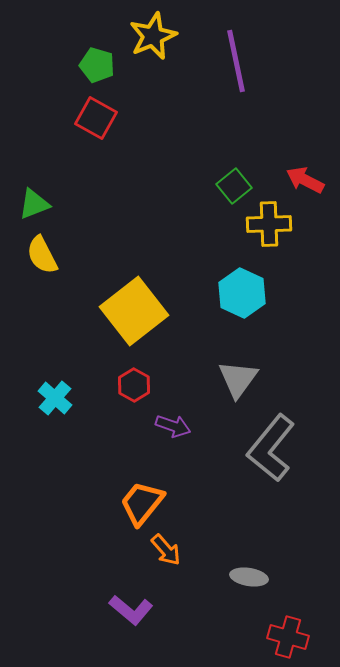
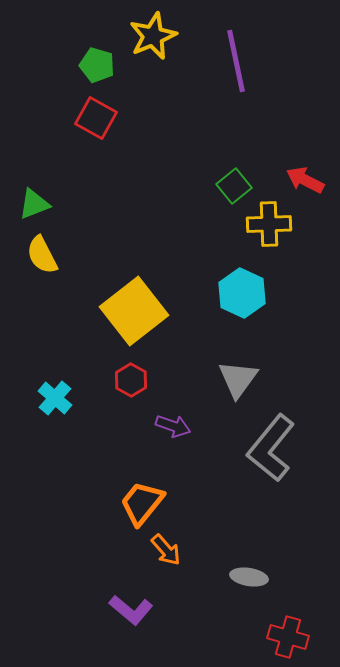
red hexagon: moved 3 px left, 5 px up
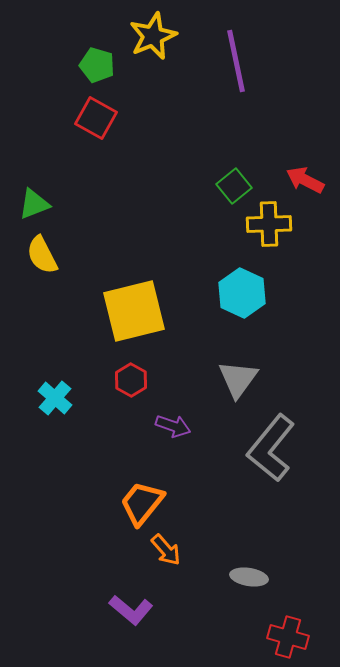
yellow square: rotated 24 degrees clockwise
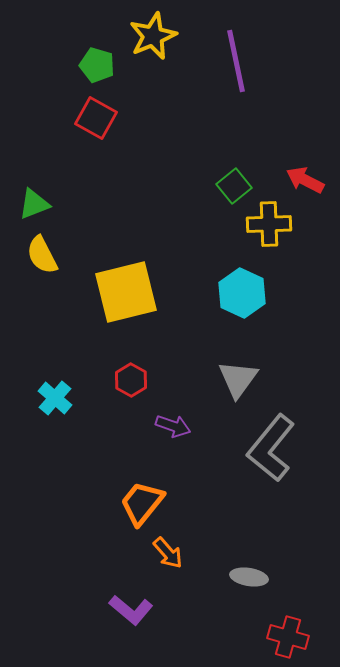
yellow square: moved 8 px left, 19 px up
orange arrow: moved 2 px right, 3 px down
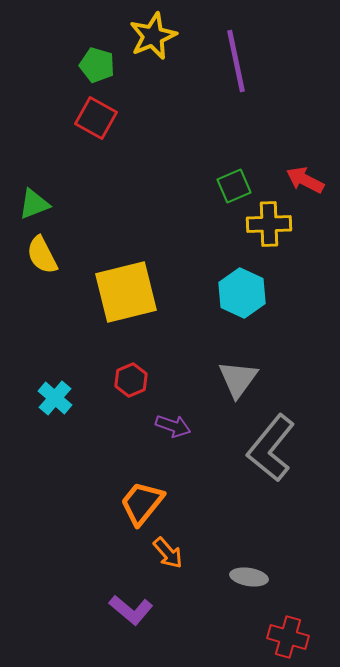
green square: rotated 16 degrees clockwise
red hexagon: rotated 8 degrees clockwise
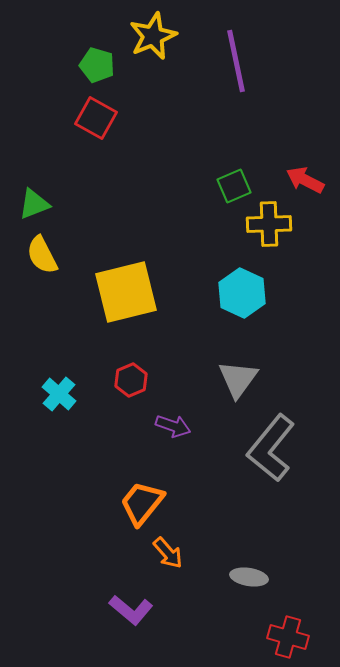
cyan cross: moved 4 px right, 4 px up
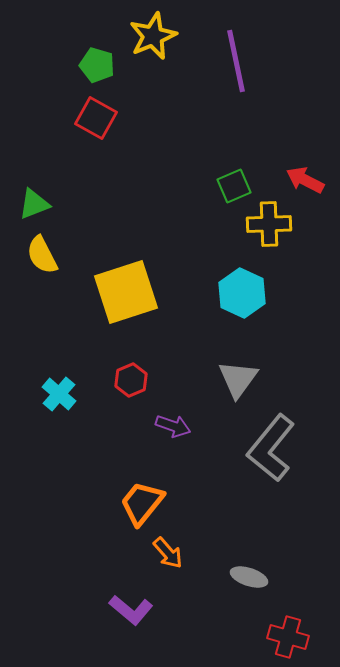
yellow square: rotated 4 degrees counterclockwise
gray ellipse: rotated 9 degrees clockwise
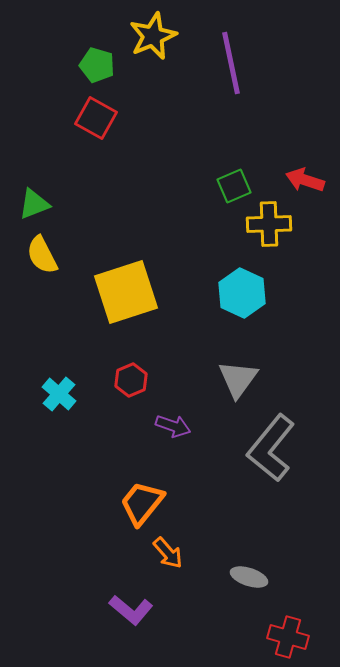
purple line: moved 5 px left, 2 px down
red arrow: rotated 9 degrees counterclockwise
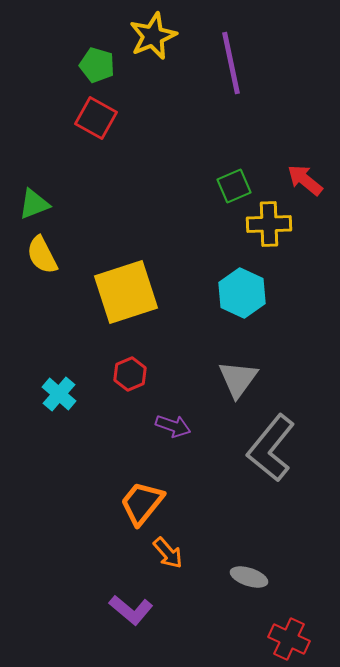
red arrow: rotated 21 degrees clockwise
red hexagon: moved 1 px left, 6 px up
red cross: moved 1 px right, 2 px down; rotated 9 degrees clockwise
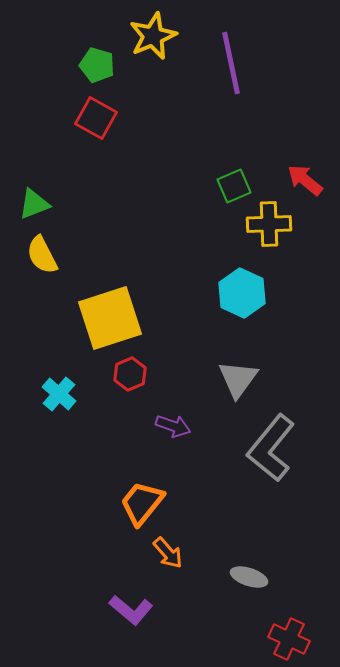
yellow square: moved 16 px left, 26 px down
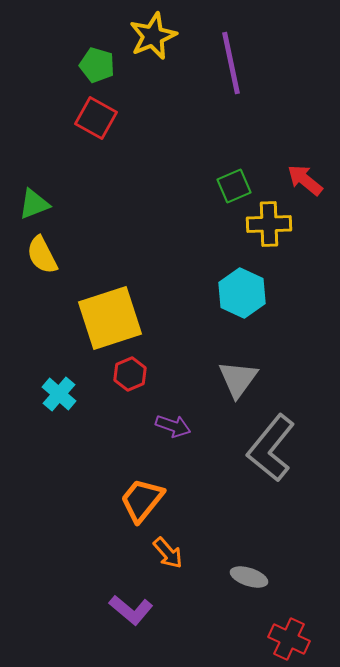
orange trapezoid: moved 3 px up
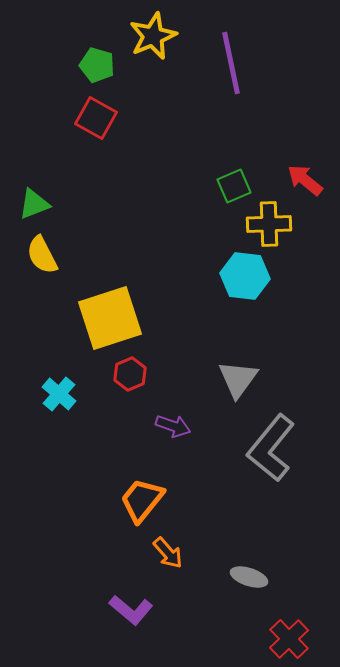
cyan hexagon: moved 3 px right, 17 px up; rotated 18 degrees counterclockwise
red cross: rotated 21 degrees clockwise
